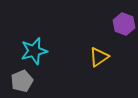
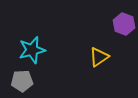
cyan star: moved 2 px left, 1 px up
gray pentagon: rotated 20 degrees clockwise
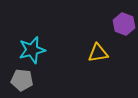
yellow triangle: moved 1 px left, 4 px up; rotated 25 degrees clockwise
gray pentagon: moved 1 px up; rotated 10 degrees clockwise
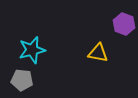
yellow triangle: rotated 20 degrees clockwise
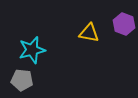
yellow triangle: moved 9 px left, 20 px up
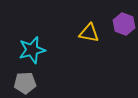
gray pentagon: moved 3 px right, 3 px down; rotated 10 degrees counterclockwise
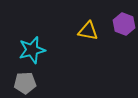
yellow triangle: moved 1 px left, 2 px up
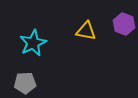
yellow triangle: moved 2 px left
cyan star: moved 1 px right, 7 px up; rotated 12 degrees counterclockwise
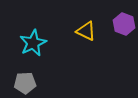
yellow triangle: rotated 15 degrees clockwise
